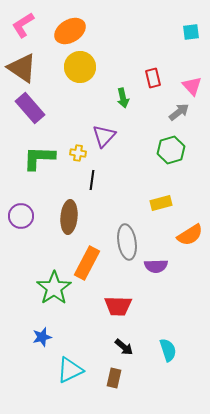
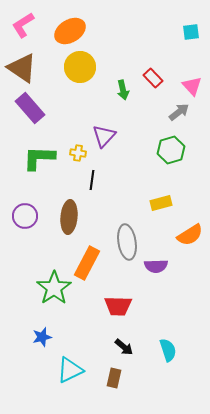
red rectangle: rotated 30 degrees counterclockwise
green arrow: moved 8 px up
purple circle: moved 4 px right
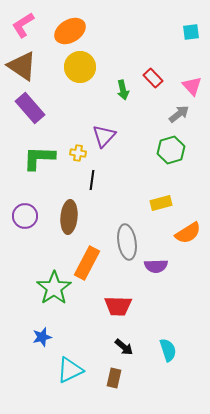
brown triangle: moved 2 px up
gray arrow: moved 2 px down
orange semicircle: moved 2 px left, 2 px up
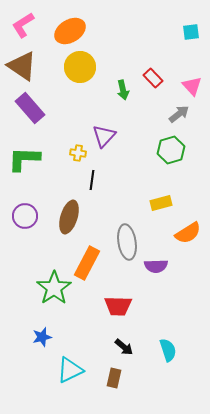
green L-shape: moved 15 px left, 1 px down
brown ellipse: rotated 12 degrees clockwise
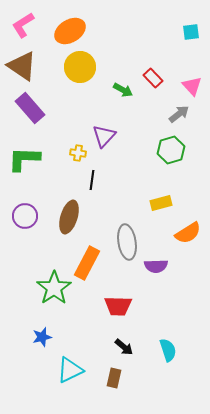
green arrow: rotated 48 degrees counterclockwise
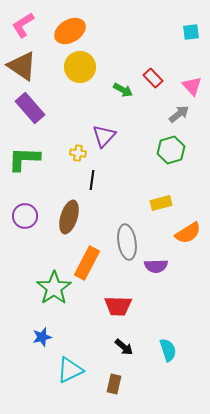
brown rectangle: moved 6 px down
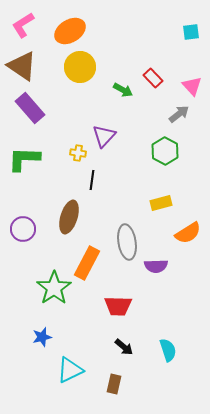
green hexagon: moved 6 px left, 1 px down; rotated 16 degrees counterclockwise
purple circle: moved 2 px left, 13 px down
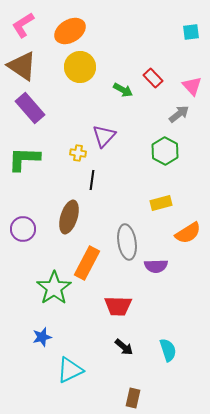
brown rectangle: moved 19 px right, 14 px down
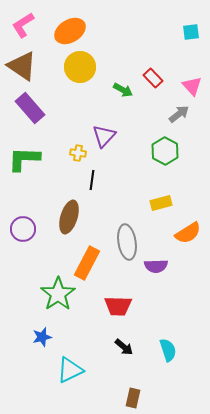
green star: moved 4 px right, 6 px down
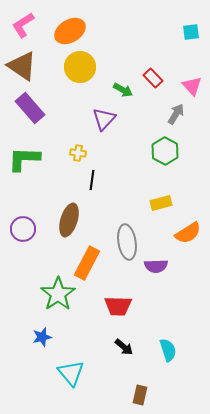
gray arrow: moved 3 px left; rotated 20 degrees counterclockwise
purple triangle: moved 17 px up
brown ellipse: moved 3 px down
cyan triangle: moved 1 px right, 3 px down; rotated 44 degrees counterclockwise
brown rectangle: moved 7 px right, 3 px up
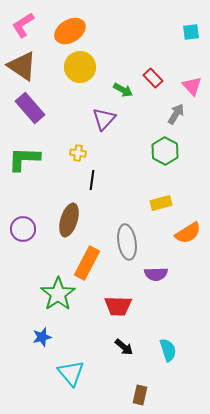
purple semicircle: moved 8 px down
